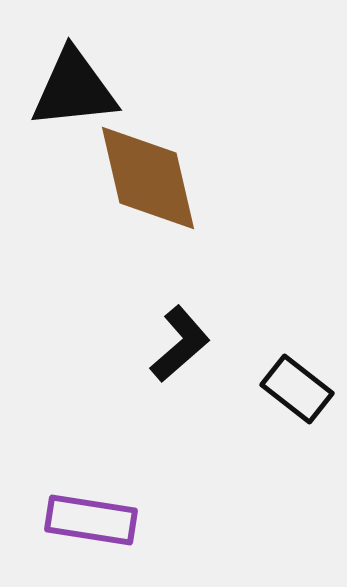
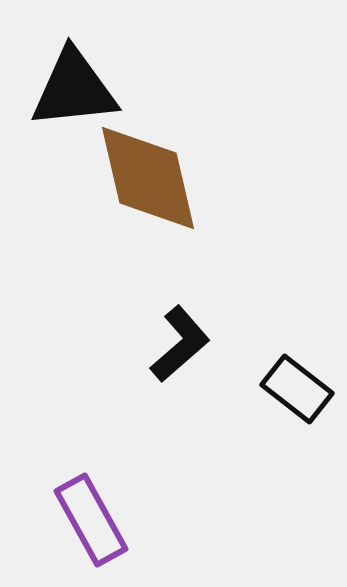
purple rectangle: rotated 52 degrees clockwise
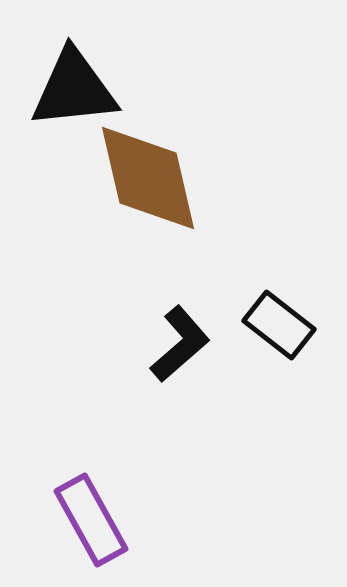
black rectangle: moved 18 px left, 64 px up
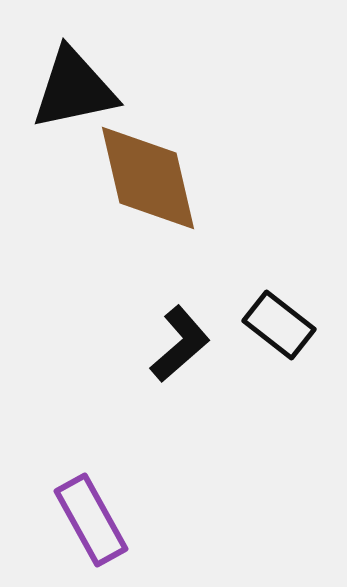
black triangle: rotated 6 degrees counterclockwise
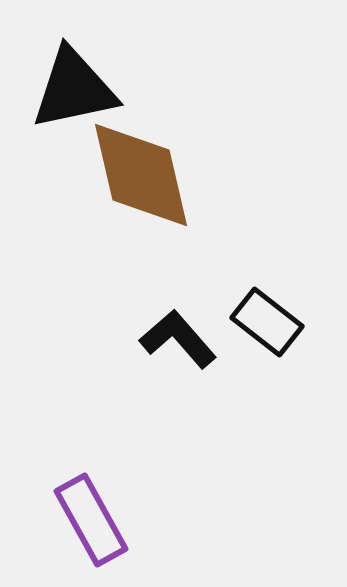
brown diamond: moved 7 px left, 3 px up
black rectangle: moved 12 px left, 3 px up
black L-shape: moved 2 px left, 5 px up; rotated 90 degrees counterclockwise
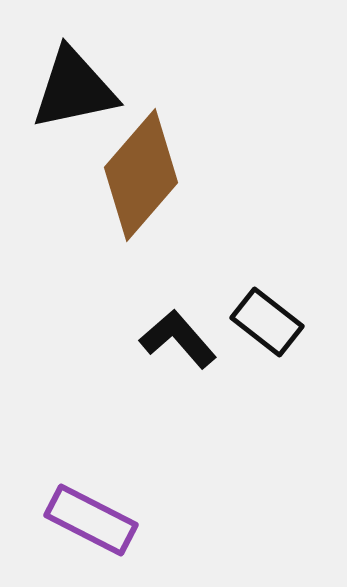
brown diamond: rotated 54 degrees clockwise
purple rectangle: rotated 34 degrees counterclockwise
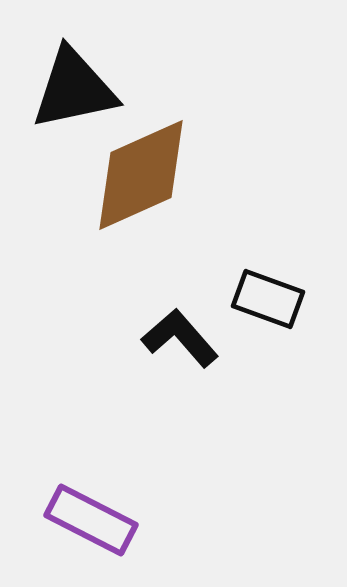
brown diamond: rotated 25 degrees clockwise
black rectangle: moved 1 px right, 23 px up; rotated 18 degrees counterclockwise
black L-shape: moved 2 px right, 1 px up
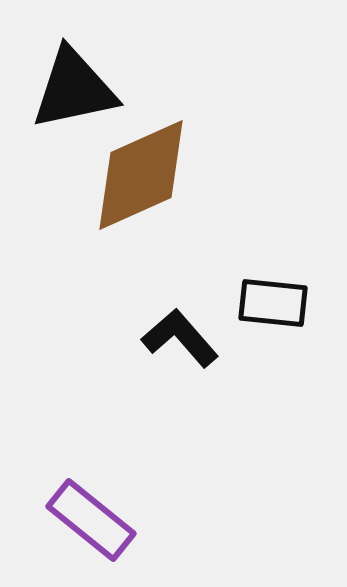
black rectangle: moved 5 px right, 4 px down; rotated 14 degrees counterclockwise
purple rectangle: rotated 12 degrees clockwise
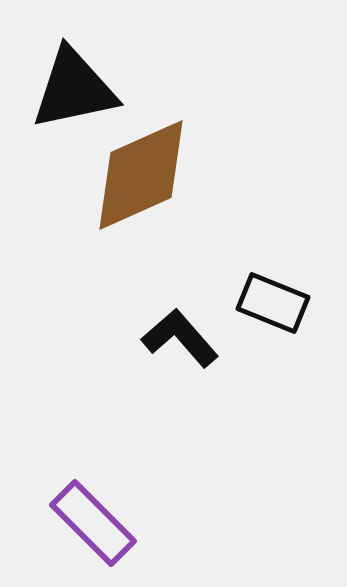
black rectangle: rotated 16 degrees clockwise
purple rectangle: moved 2 px right, 3 px down; rotated 6 degrees clockwise
